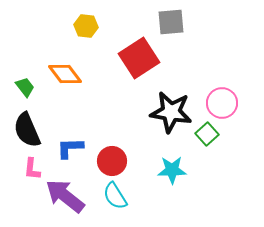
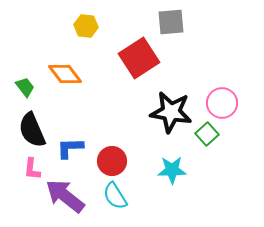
black semicircle: moved 5 px right
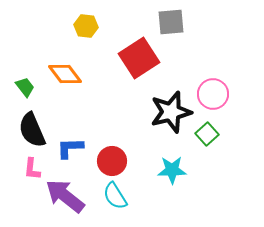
pink circle: moved 9 px left, 9 px up
black star: rotated 24 degrees counterclockwise
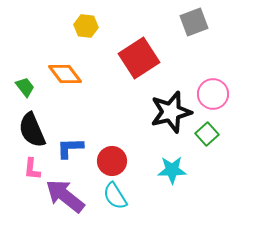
gray square: moved 23 px right; rotated 16 degrees counterclockwise
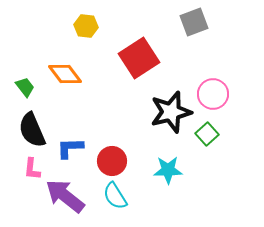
cyan star: moved 4 px left
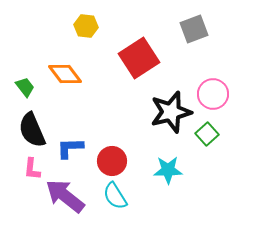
gray square: moved 7 px down
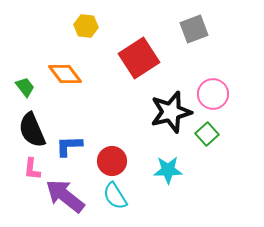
blue L-shape: moved 1 px left, 2 px up
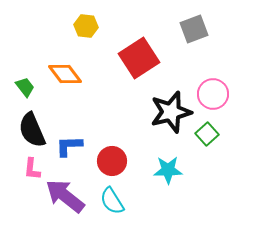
cyan semicircle: moved 3 px left, 5 px down
